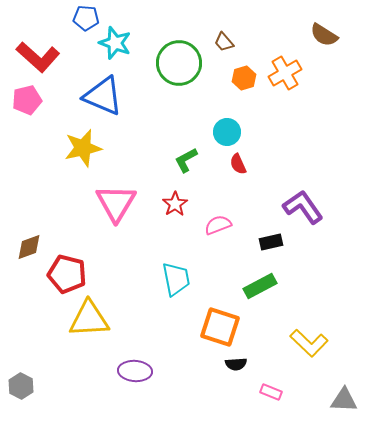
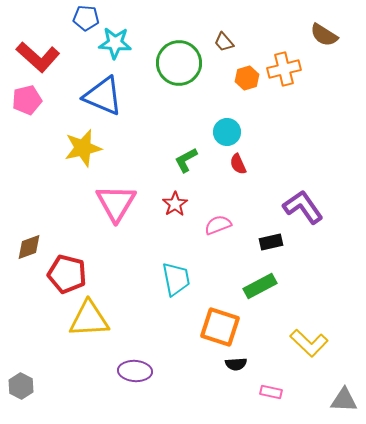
cyan star: rotated 16 degrees counterclockwise
orange cross: moved 1 px left, 4 px up; rotated 16 degrees clockwise
orange hexagon: moved 3 px right
pink rectangle: rotated 10 degrees counterclockwise
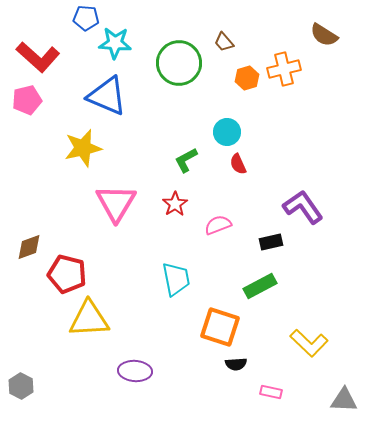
blue triangle: moved 4 px right
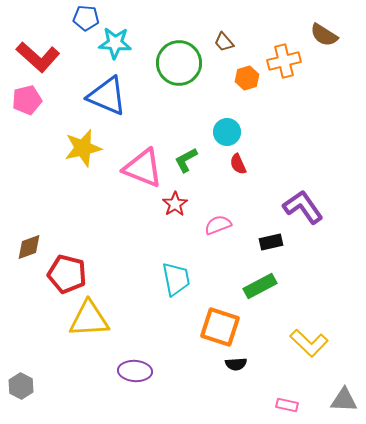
orange cross: moved 8 px up
pink triangle: moved 27 px right, 35 px up; rotated 39 degrees counterclockwise
pink rectangle: moved 16 px right, 13 px down
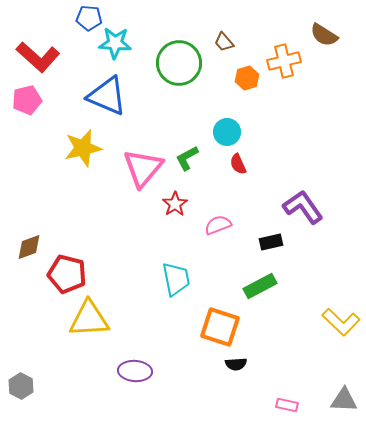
blue pentagon: moved 3 px right
green L-shape: moved 1 px right, 2 px up
pink triangle: rotated 48 degrees clockwise
yellow L-shape: moved 32 px right, 21 px up
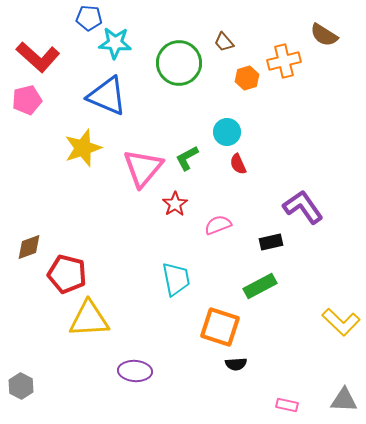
yellow star: rotated 6 degrees counterclockwise
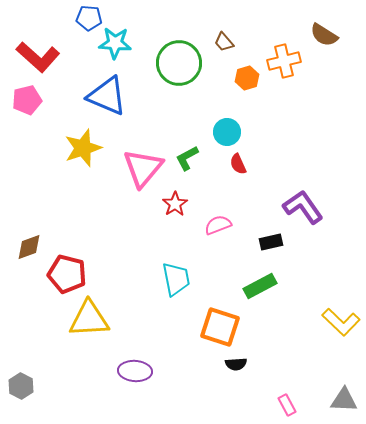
pink rectangle: rotated 50 degrees clockwise
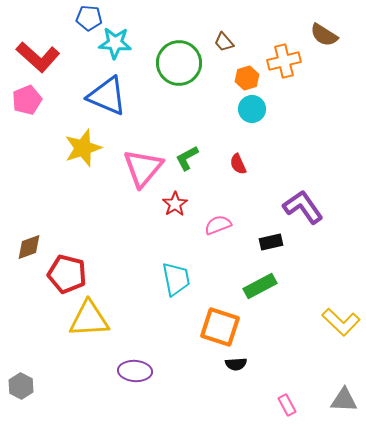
pink pentagon: rotated 8 degrees counterclockwise
cyan circle: moved 25 px right, 23 px up
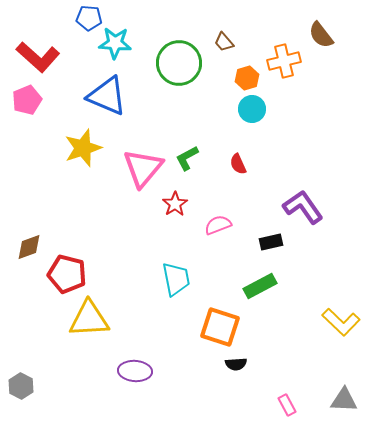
brown semicircle: moved 3 px left; rotated 20 degrees clockwise
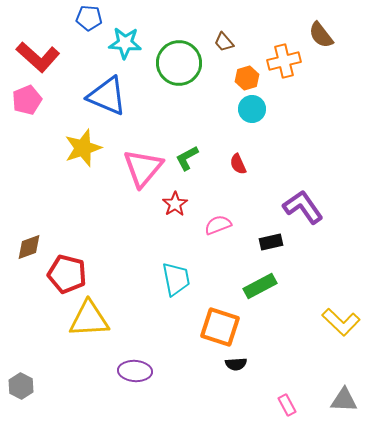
cyan star: moved 10 px right
